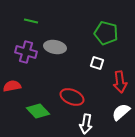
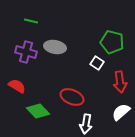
green pentagon: moved 6 px right, 9 px down
white square: rotated 16 degrees clockwise
red semicircle: moved 5 px right; rotated 42 degrees clockwise
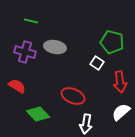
purple cross: moved 1 px left
red ellipse: moved 1 px right, 1 px up
green diamond: moved 3 px down
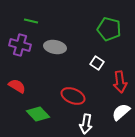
green pentagon: moved 3 px left, 13 px up
purple cross: moved 5 px left, 7 px up
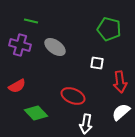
gray ellipse: rotated 25 degrees clockwise
white square: rotated 24 degrees counterclockwise
red semicircle: rotated 120 degrees clockwise
green diamond: moved 2 px left, 1 px up
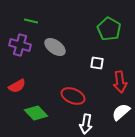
green pentagon: rotated 15 degrees clockwise
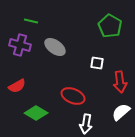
green pentagon: moved 1 px right, 3 px up
green diamond: rotated 15 degrees counterclockwise
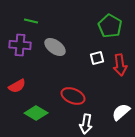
purple cross: rotated 10 degrees counterclockwise
white square: moved 5 px up; rotated 24 degrees counterclockwise
red arrow: moved 17 px up
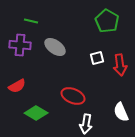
green pentagon: moved 3 px left, 5 px up
white semicircle: rotated 72 degrees counterclockwise
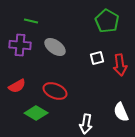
red ellipse: moved 18 px left, 5 px up
